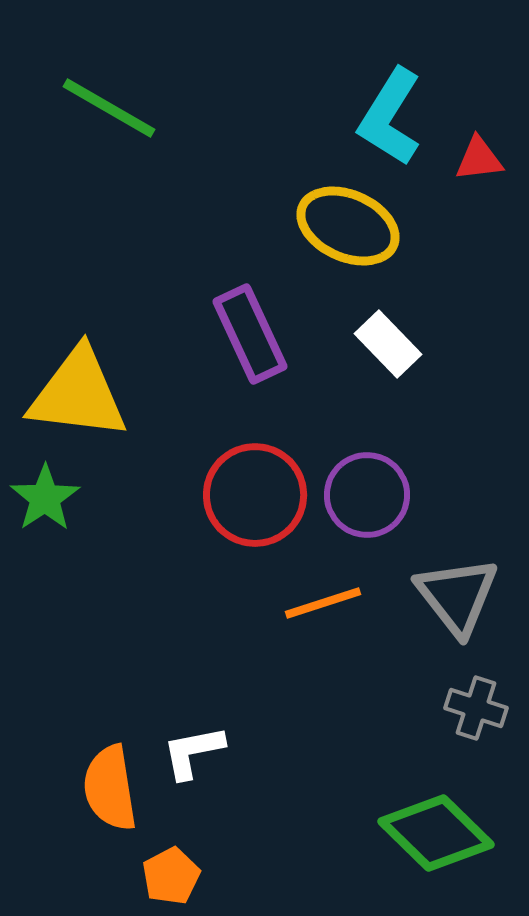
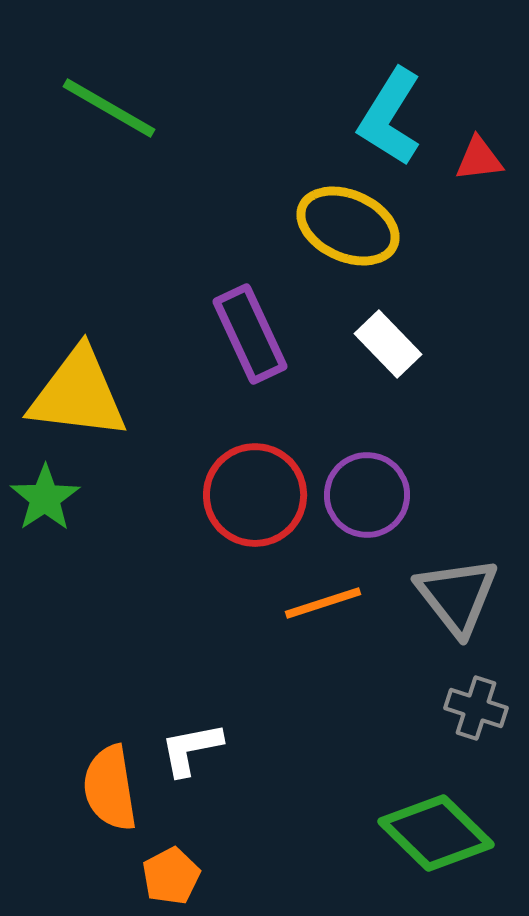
white L-shape: moved 2 px left, 3 px up
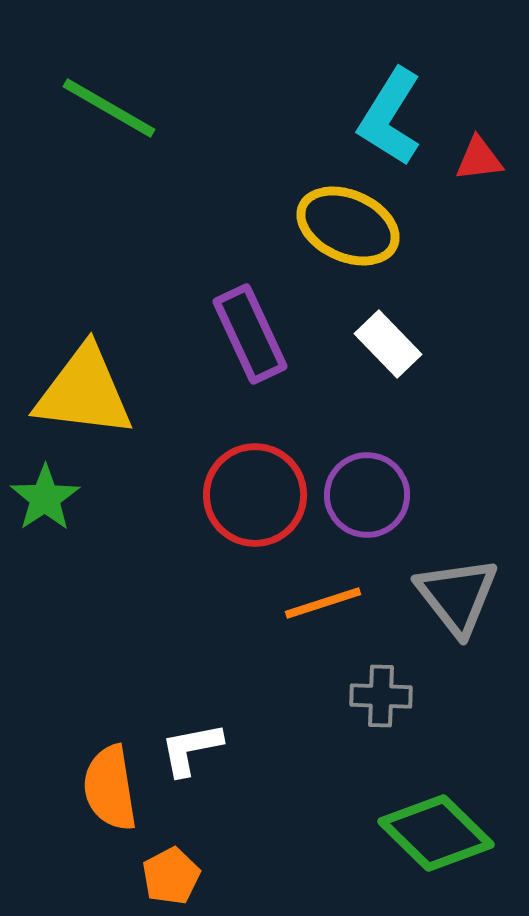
yellow triangle: moved 6 px right, 2 px up
gray cross: moved 95 px left, 12 px up; rotated 16 degrees counterclockwise
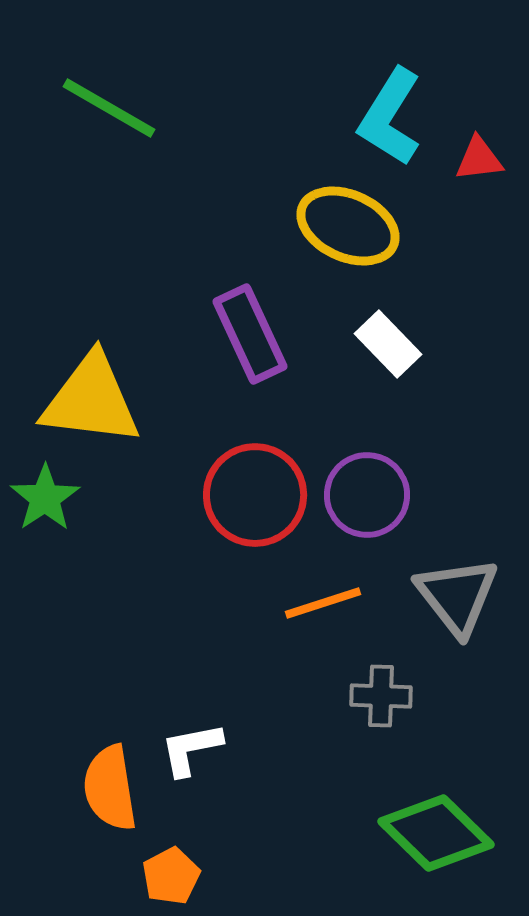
yellow triangle: moved 7 px right, 8 px down
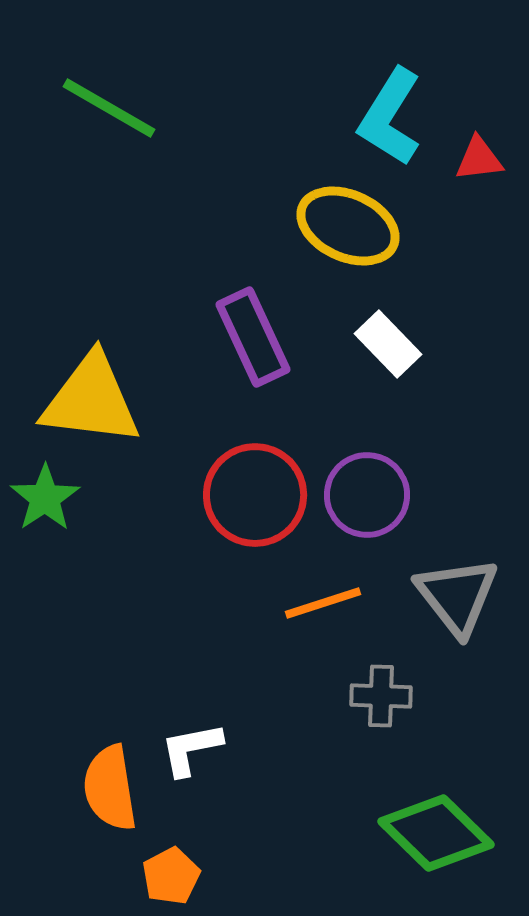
purple rectangle: moved 3 px right, 3 px down
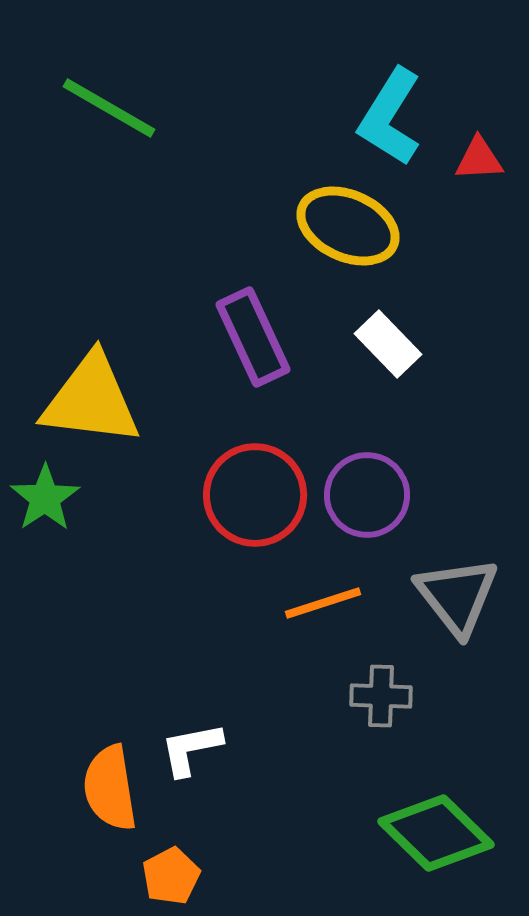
red triangle: rotated 4 degrees clockwise
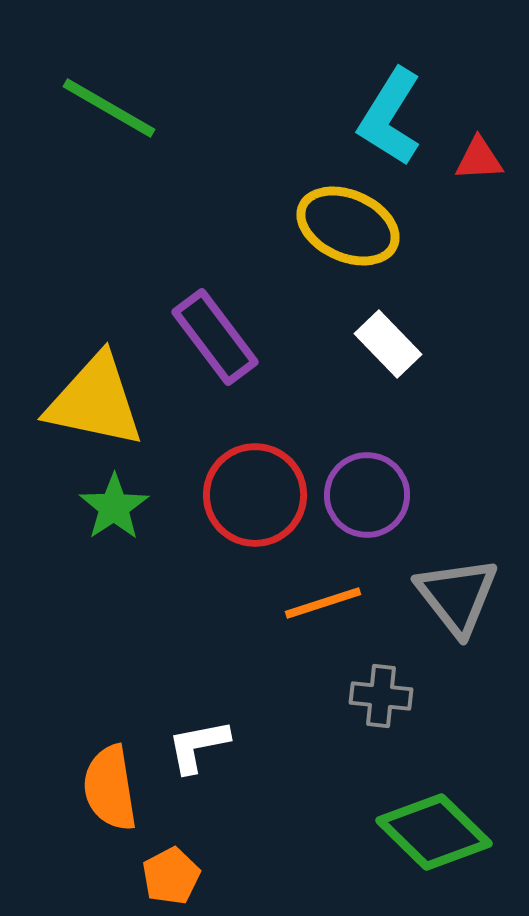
purple rectangle: moved 38 px left; rotated 12 degrees counterclockwise
yellow triangle: moved 4 px right, 1 px down; rotated 5 degrees clockwise
green star: moved 69 px right, 9 px down
gray cross: rotated 4 degrees clockwise
white L-shape: moved 7 px right, 3 px up
green diamond: moved 2 px left, 1 px up
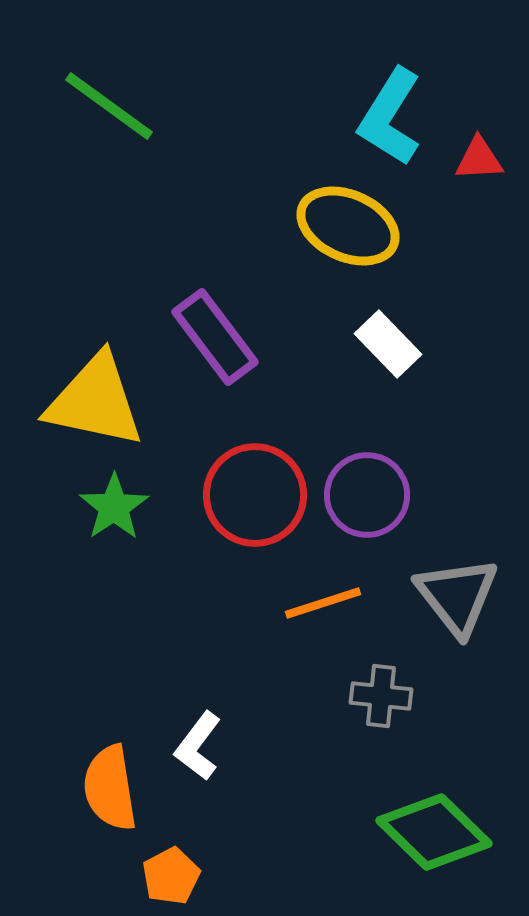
green line: moved 2 px up; rotated 6 degrees clockwise
white L-shape: rotated 42 degrees counterclockwise
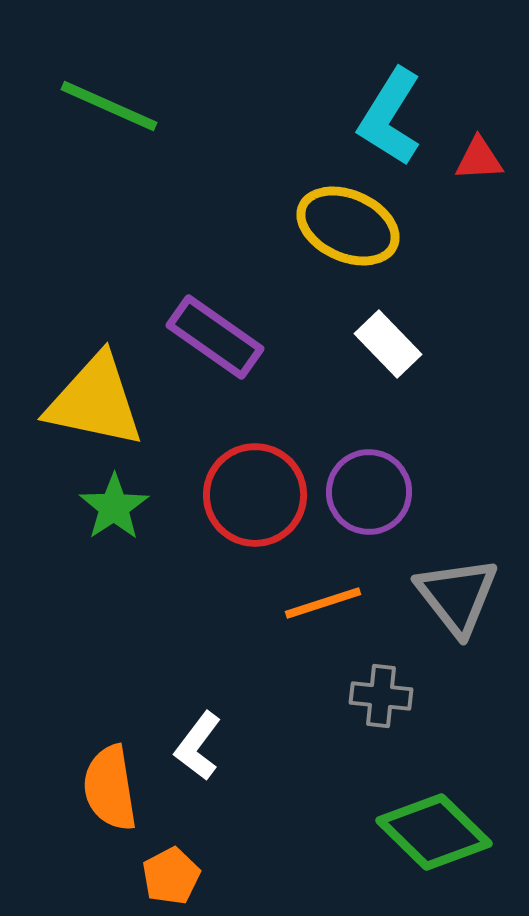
green line: rotated 12 degrees counterclockwise
purple rectangle: rotated 18 degrees counterclockwise
purple circle: moved 2 px right, 3 px up
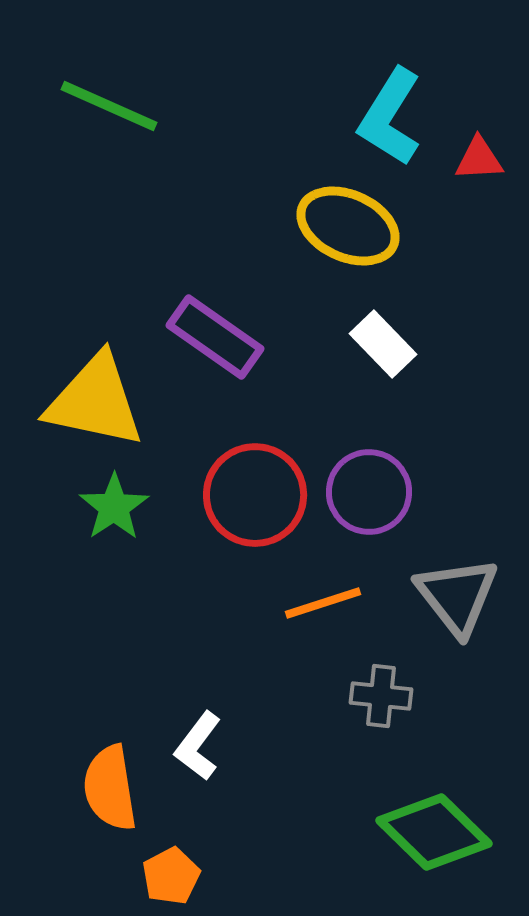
white rectangle: moved 5 px left
